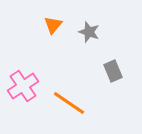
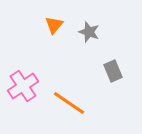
orange triangle: moved 1 px right
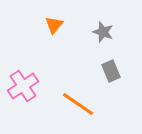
gray star: moved 14 px right
gray rectangle: moved 2 px left
orange line: moved 9 px right, 1 px down
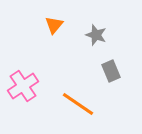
gray star: moved 7 px left, 3 px down
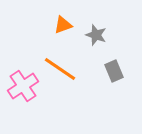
orange triangle: moved 9 px right; rotated 30 degrees clockwise
gray rectangle: moved 3 px right
orange line: moved 18 px left, 35 px up
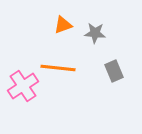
gray star: moved 1 px left, 2 px up; rotated 15 degrees counterclockwise
orange line: moved 2 px left, 1 px up; rotated 28 degrees counterclockwise
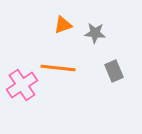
pink cross: moved 1 px left, 1 px up
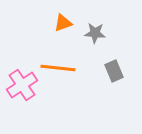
orange triangle: moved 2 px up
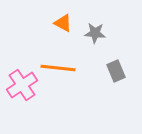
orange triangle: rotated 48 degrees clockwise
gray rectangle: moved 2 px right
